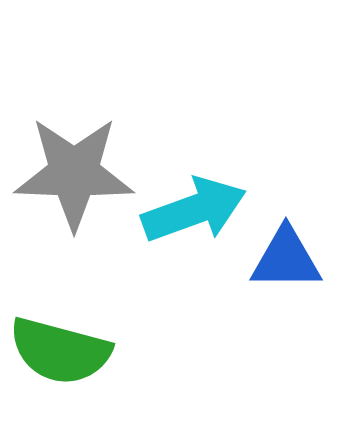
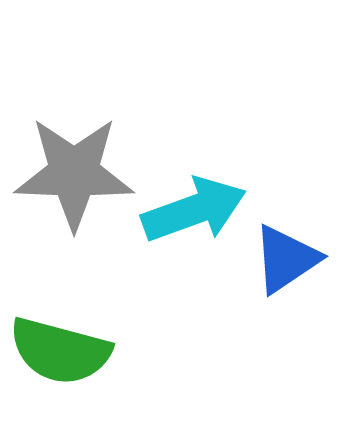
blue triangle: rotated 34 degrees counterclockwise
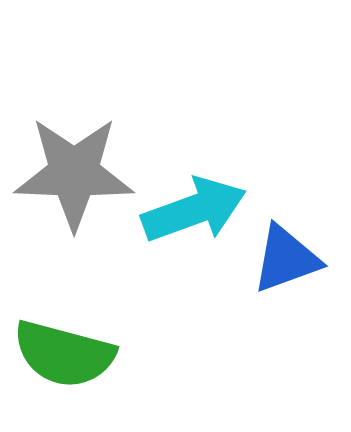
blue triangle: rotated 14 degrees clockwise
green semicircle: moved 4 px right, 3 px down
